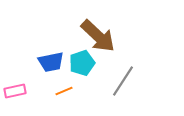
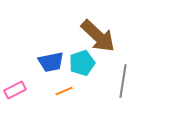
gray line: rotated 24 degrees counterclockwise
pink rectangle: moved 1 px up; rotated 15 degrees counterclockwise
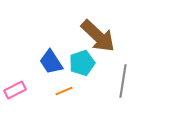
blue trapezoid: rotated 68 degrees clockwise
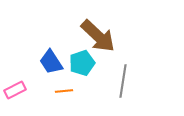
orange line: rotated 18 degrees clockwise
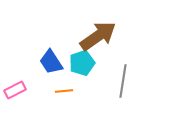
brown arrow: rotated 78 degrees counterclockwise
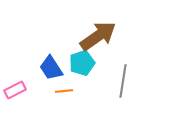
blue trapezoid: moved 6 px down
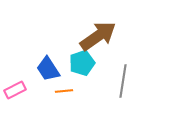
blue trapezoid: moved 3 px left, 1 px down
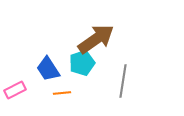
brown arrow: moved 2 px left, 3 px down
orange line: moved 2 px left, 2 px down
